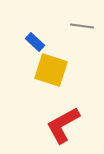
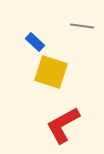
yellow square: moved 2 px down
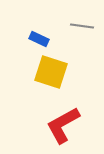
blue rectangle: moved 4 px right, 3 px up; rotated 18 degrees counterclockwise
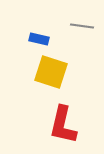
blue rectangle: rotated 12 degrees counterclockwise
red L-shape: rotated 48 degrees counterclockwise
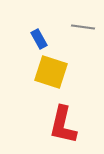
gray line: moved 1 px right, 1 px down
blue rectangle: rotated 48 degrees clockwise
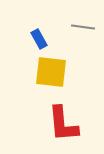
yellow square: rotated 12 degrees counterclockwise
red L-shape: moved 1 px up; rotated 18 degrees counterclockwise
